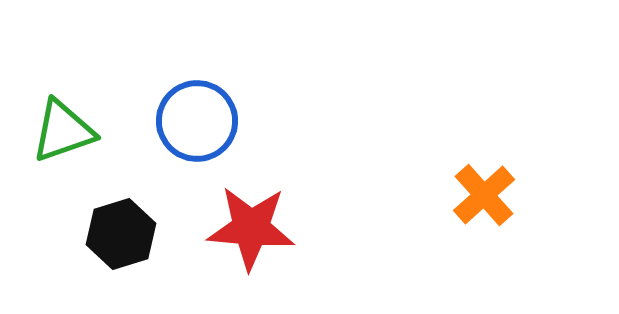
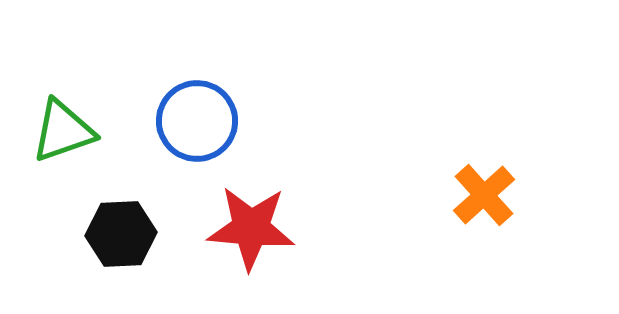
black hexagon: rotated 14 degrees clockwise
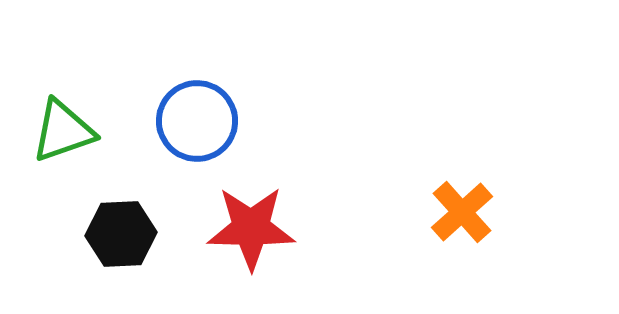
orange cross: moved 22 px left, 17 px down
red star: rotated 4 degrees counterclockwise
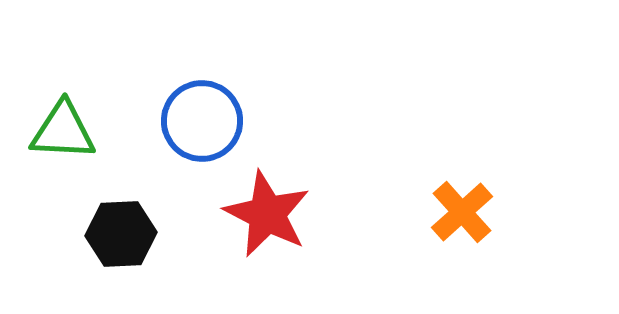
blue circle: moved 5 px right
green triangle: rotated 22 degrees clockwise
red star: moved 16 px right, 14 px up; rotated 26 degrees clockwise
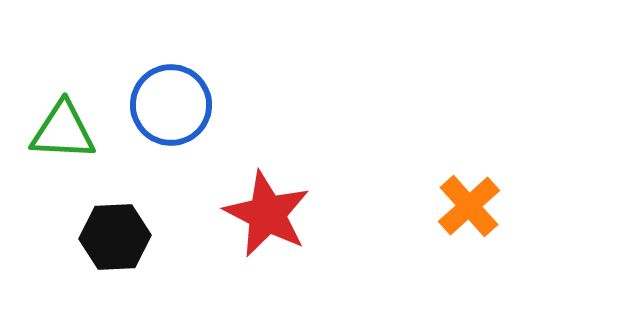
blue circle: moved 31 px left, 16 px up
orange cross: moved 7 px right, 6 px up
black hexagon: moved 6 px left, 3 px down
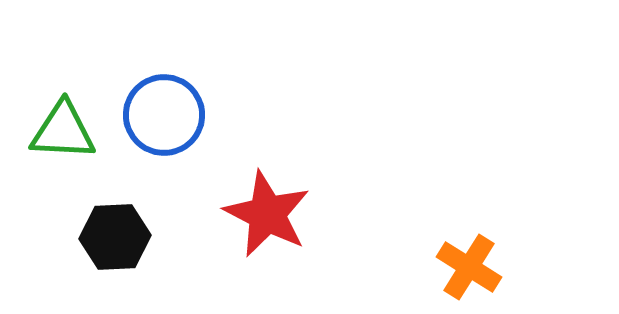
blue circle: moved 7 px left, 10 px down
orange cross: moved 61 px down; rotated 16 degrees counterclockwise
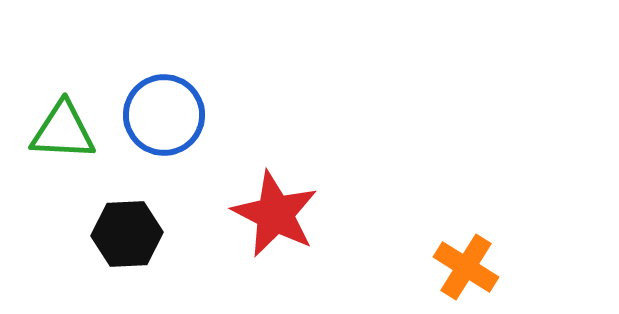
red star: moved 8 px right
black hexagon: moved 12 px right, 3 px up
orange cross: moved 3 px left
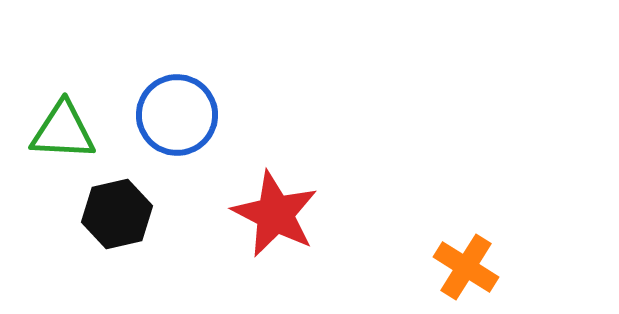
blue circle: moved 13 px right
black hexagon: moved 10 px left, 20 px up; rotated 10 degrees counterclockwise
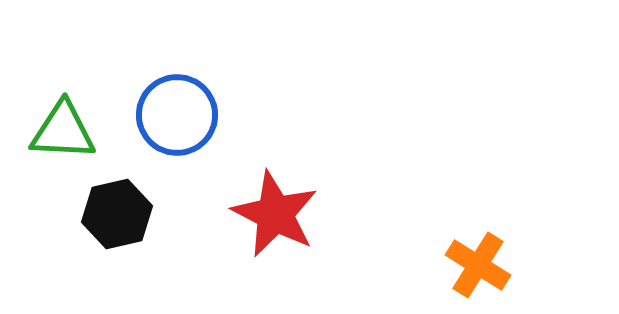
orange cross: moved 12 px right, 2 px up
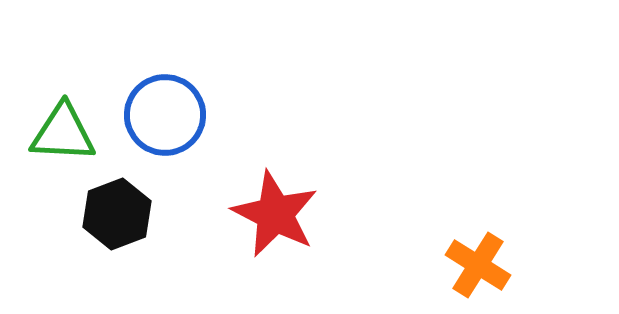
blue circle: moved 12 px left
green triangle: moved 2 px down
black hexagon: rotated 8 degrees counterclockwise
